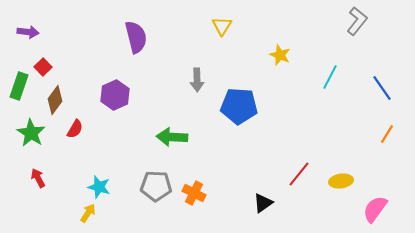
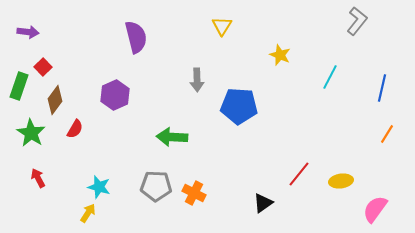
blue line: rotated 48 degrees clockwise
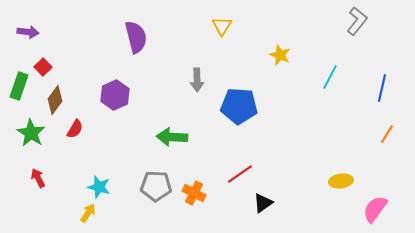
red line: moved 59 px left; rotated 16 degrees clockwise
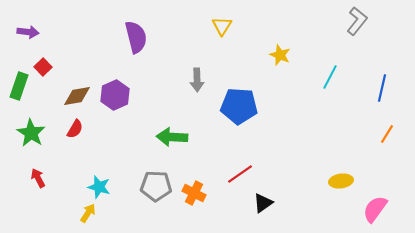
brown diamond: moved 22 px right, 4 px up; rotated 44 degrees clockwise
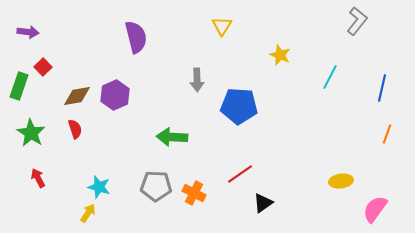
red semicircle: rotated 48 degrees counterclockwise
orange line: rotated 12 degrees counterclockwise
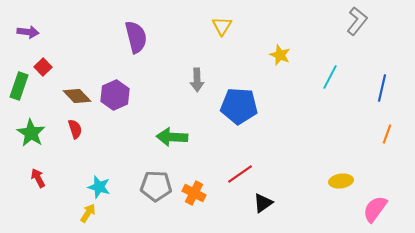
brown diamond: rotated 56 degrees clockwise
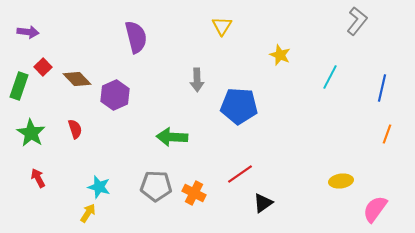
brown diamond: moved 17 px up
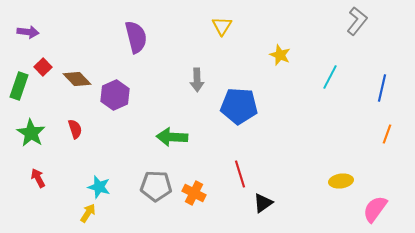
red line: rotated 72 degrees counterclockwise
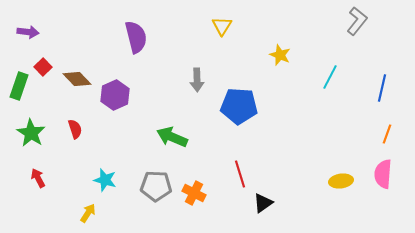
green arrow: rotated 20 degrees clockwise
cyan star: moved 6 px right, 7 px up
pink semicircle: moved 8 px right, 35 px up; rotated 32 degrees counterclockwise
